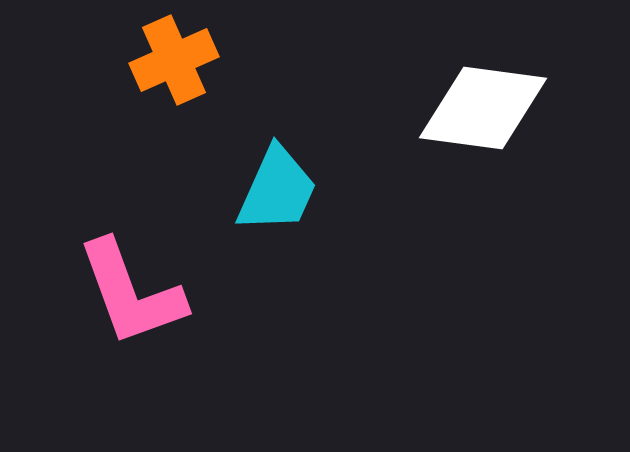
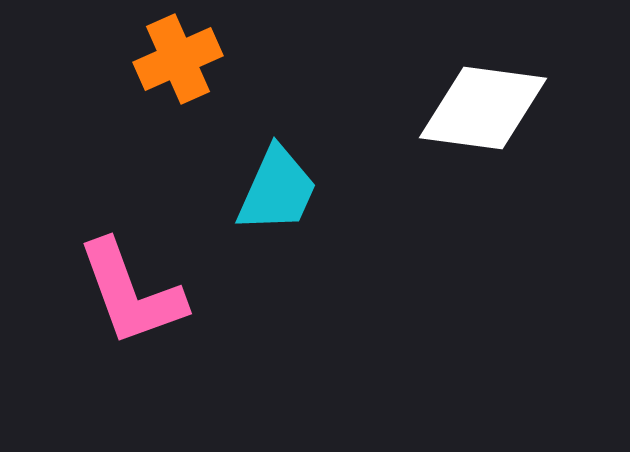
orange cross: moved 4 px right, 1 px up
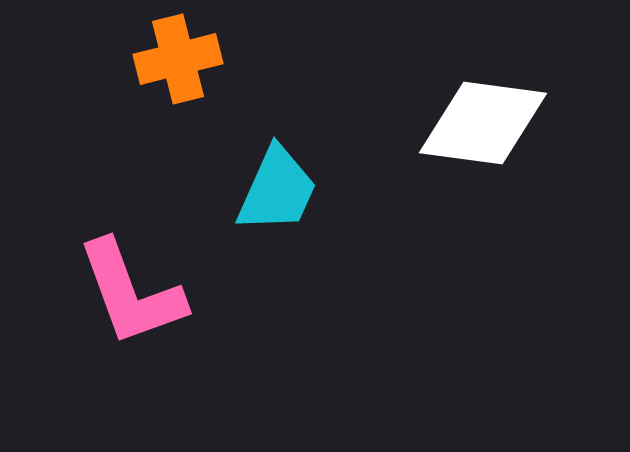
orange cross: rotated 10 degrees clockwise
white diamond: moved 15 px down
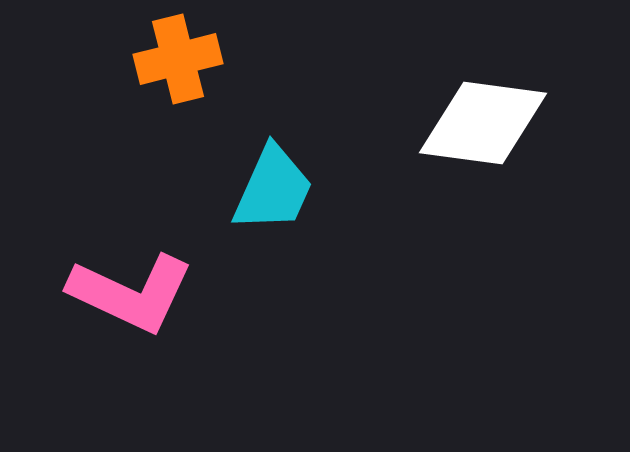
cyan trapezoid: moved 4 px left, 1 px up
pink L-shape: rotated 45 degrees counterclockwise
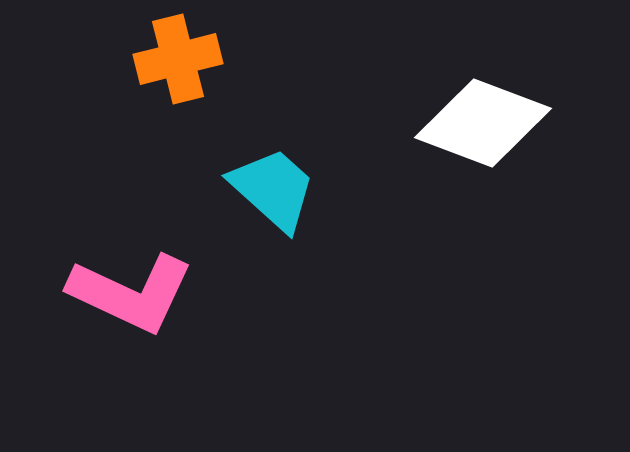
white diamond: rotated 13 degrees clockwise
cyan trapezoid: rotated 72 degrees counterclockwise
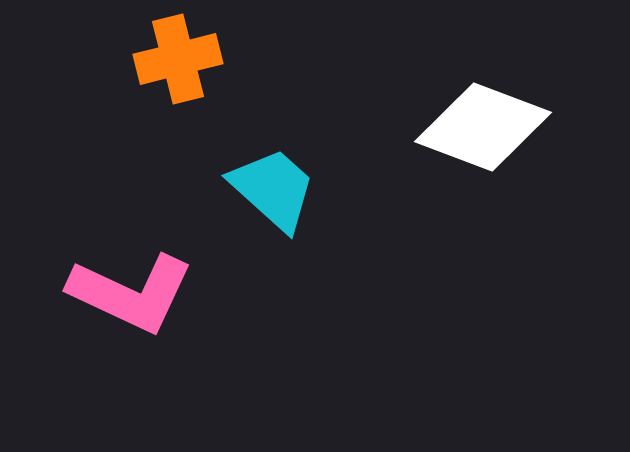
white diamond: moved 4 px down
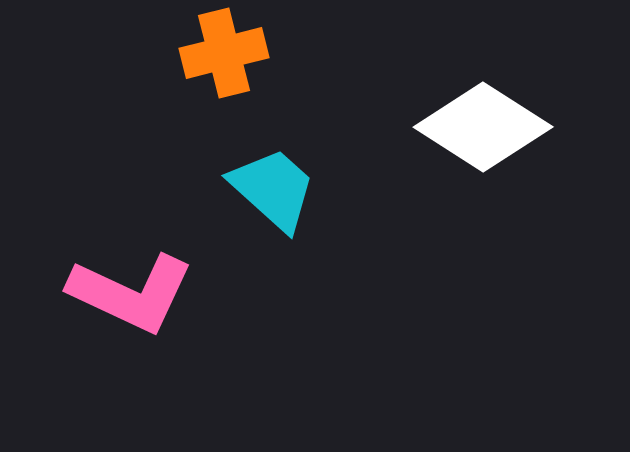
orange cross: moved 46 px right, 6 px up
white diamond: rotated 12 degrees clockwise
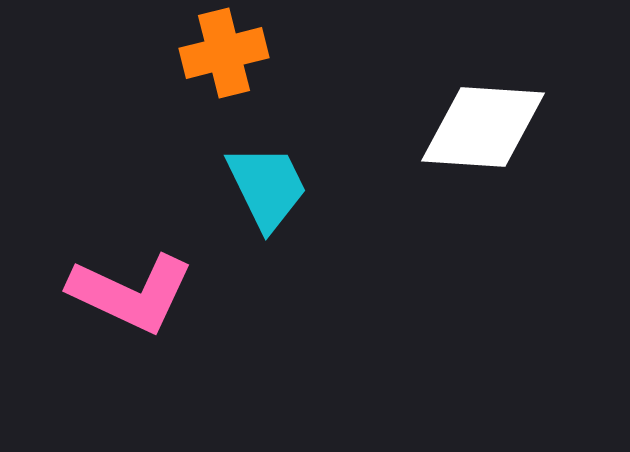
white diamond: rotated 29 degrees counterclockwise
cyan trapezoid: moved 6 px left, 2 px up; rotated 22 degrees clockwise
